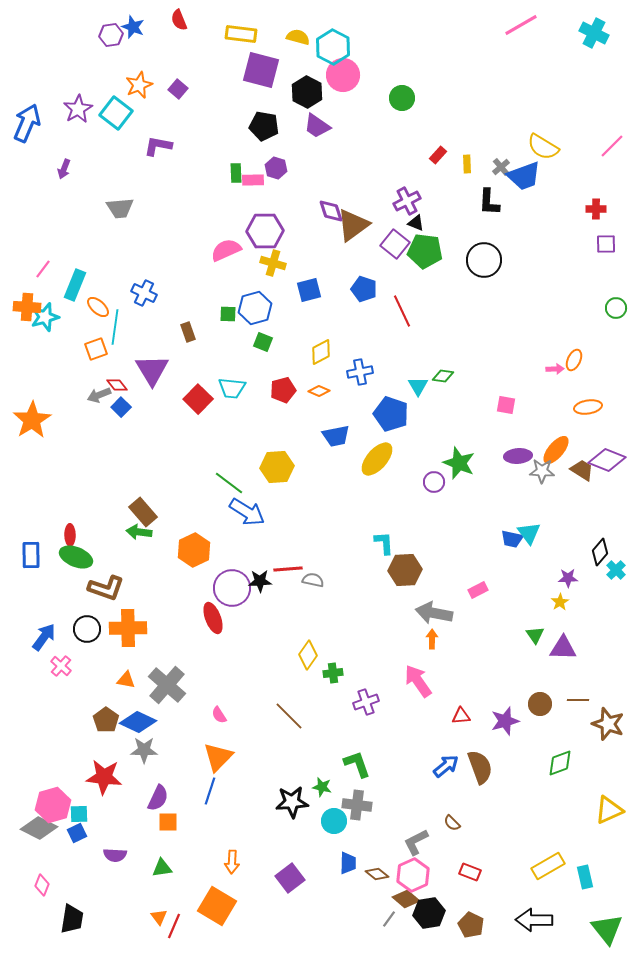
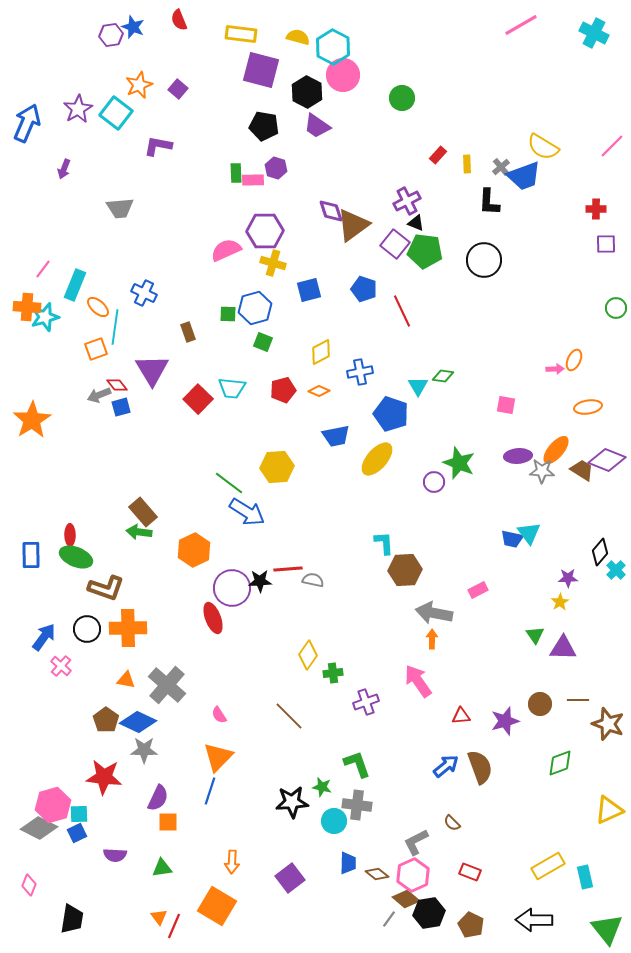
blue square at (121, 407): rotated 30 degrees clockwise
pink diamond at (42, 885): moved 13 px left
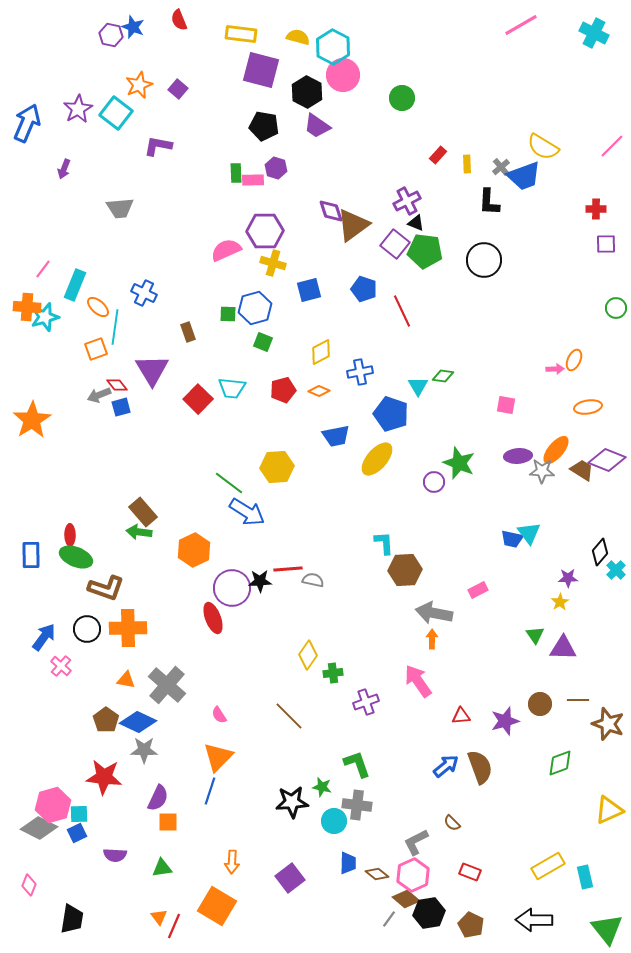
purple hexagon at (111, 35): rotated 20 degrees clockwise
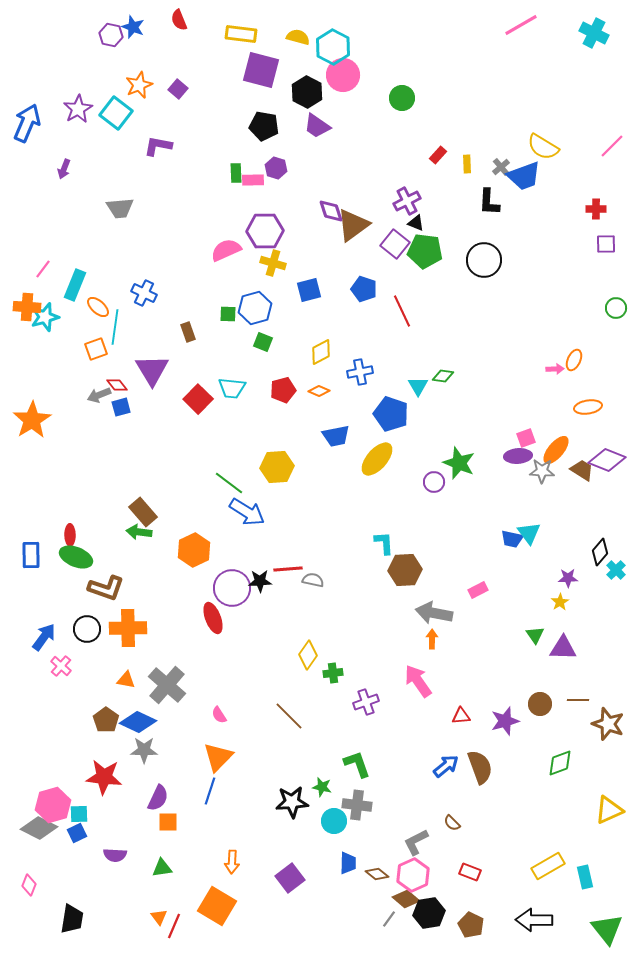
pink square at (506, 405): moved 20 px right, 33 px down; rotated 30 degrees counterclockwise
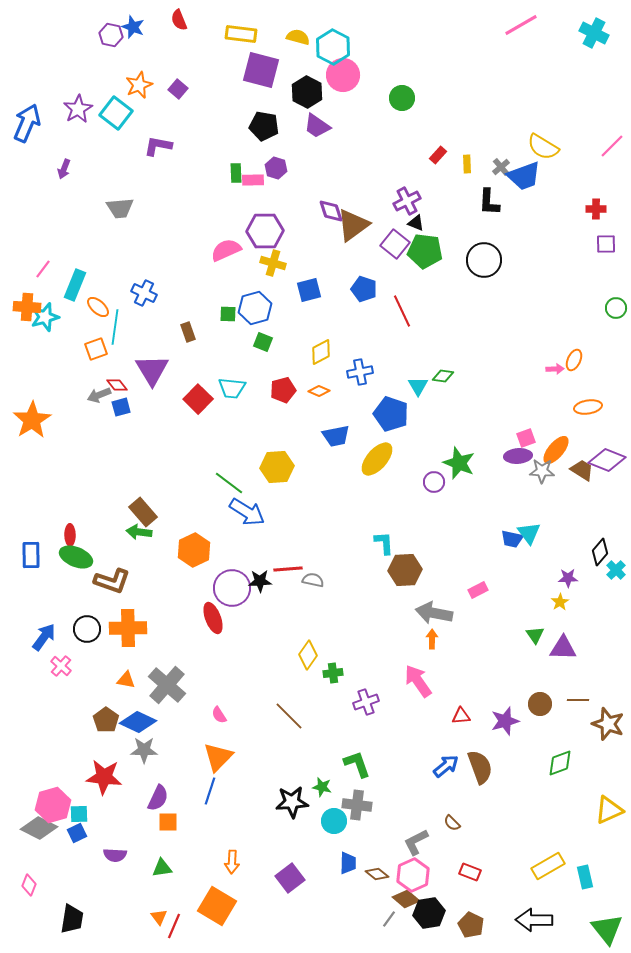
brown L-shape at (106, 588): moved 6 px right, 7 px up
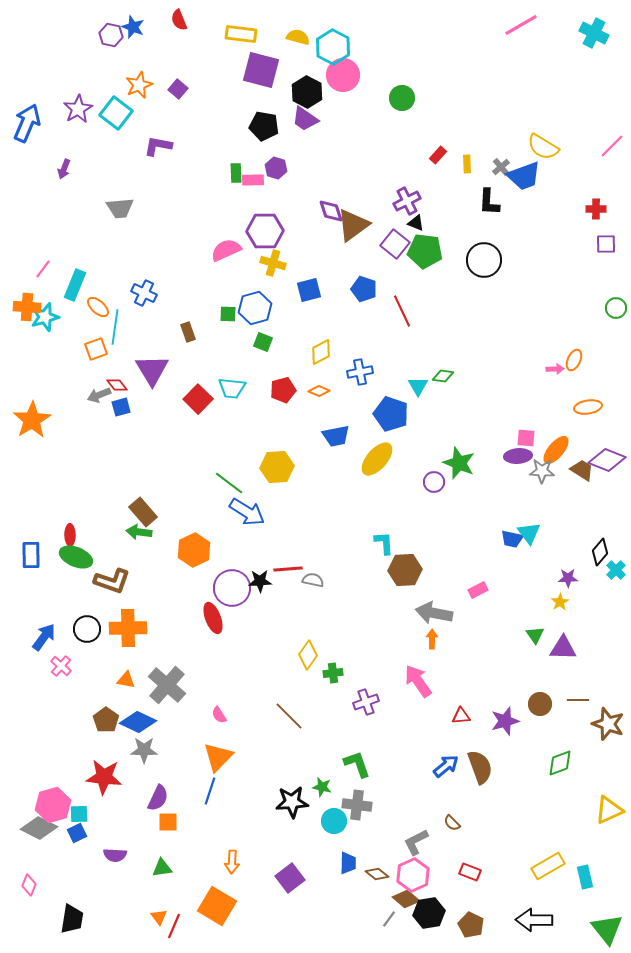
purple trapezoid at (317, 126): moved 12 px left, 7 px up
pink square at (526, 438): rotated 24 degrees clockwise
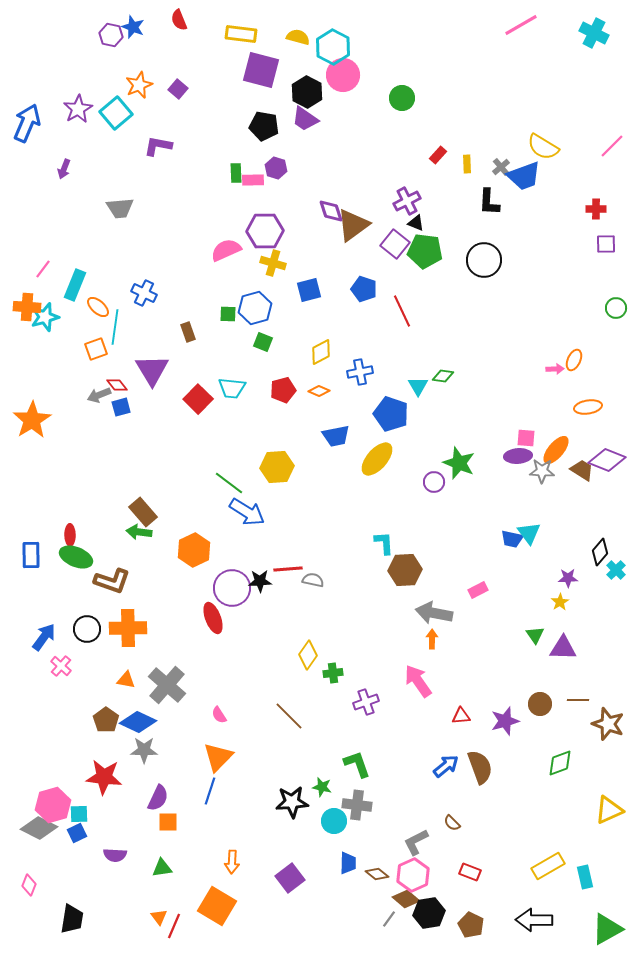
cyan square at (116, 113): rotated 12 degrees clockwise
green triangle at (607, 929): rotated 40 degrees clockwise
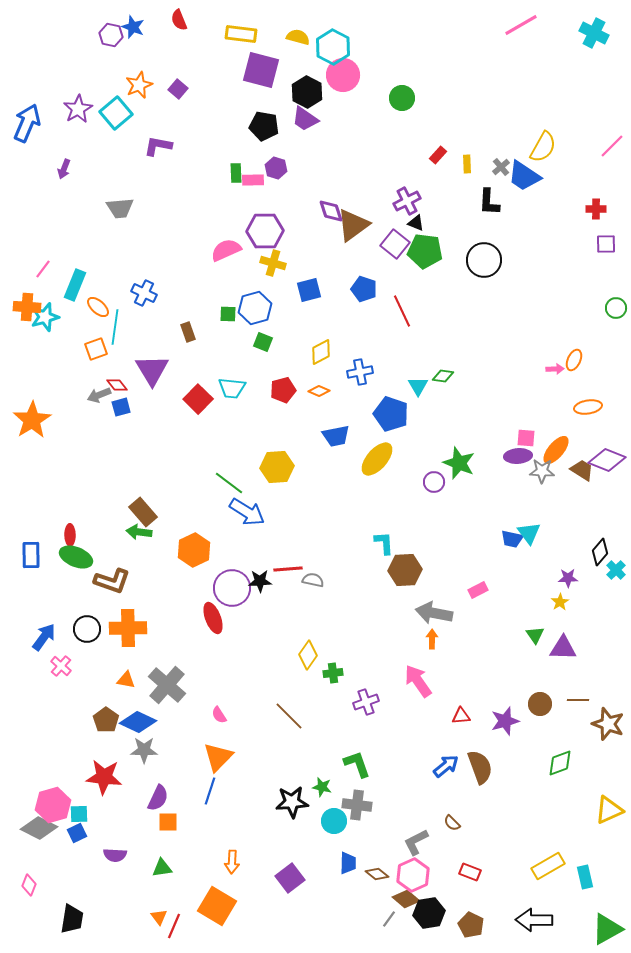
yellow semicircle at (543, 147): rotated 92 degrees counterclockwise
blue trapezoid at (524, 176): rotated 54 degrees clockwise
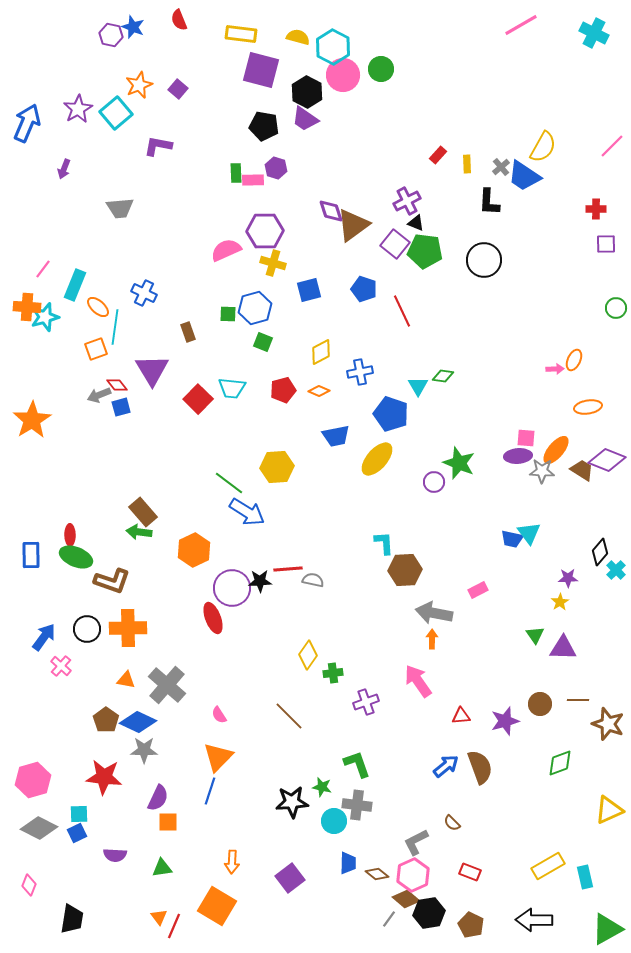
green circle at (402, 98): moved 21 px left, 29 px up
pink hexagon at (53, 805): moved 20 px left, 25 px up
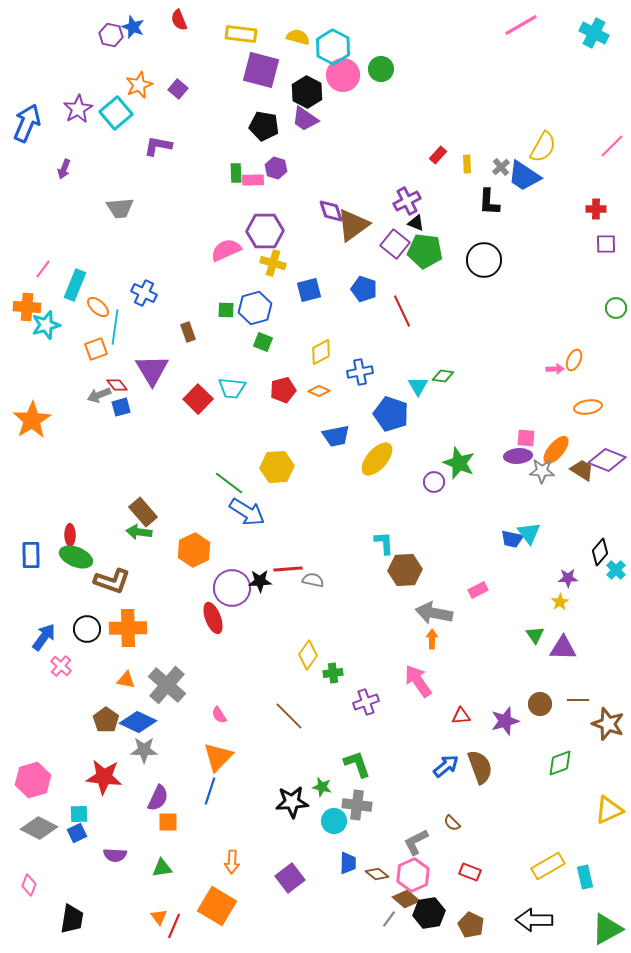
green square at (228, 314): moved 2 px left, 4 px up
cyan star at (45, 317): moved 1 px right, 8 px down
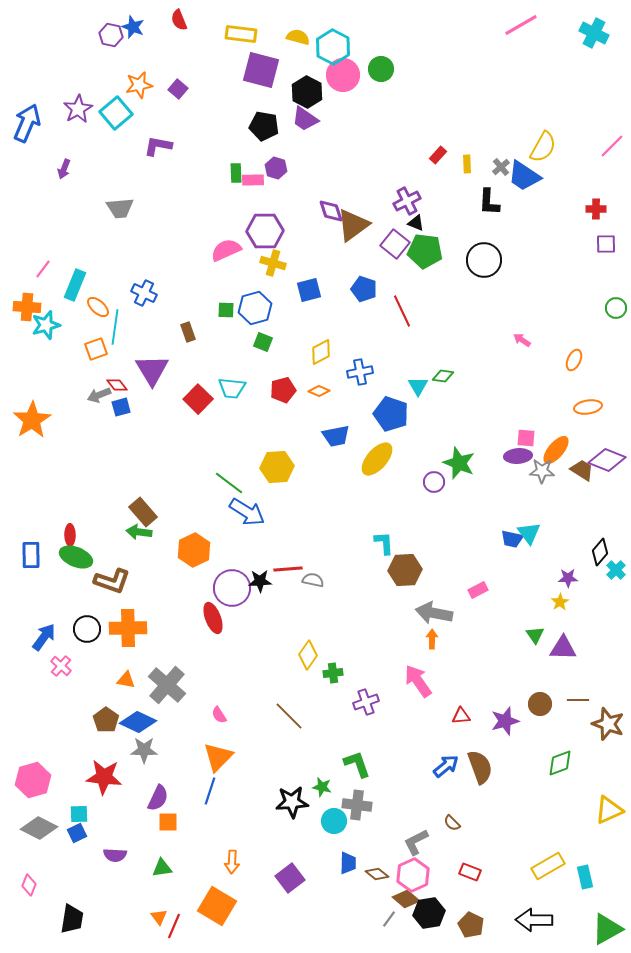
orange star at (139, 85): rotated 12 degrees clockwise
pink arrow at (555, 369): moved 33 px left, 29 px up; rotated 144 degrees counterclockwise
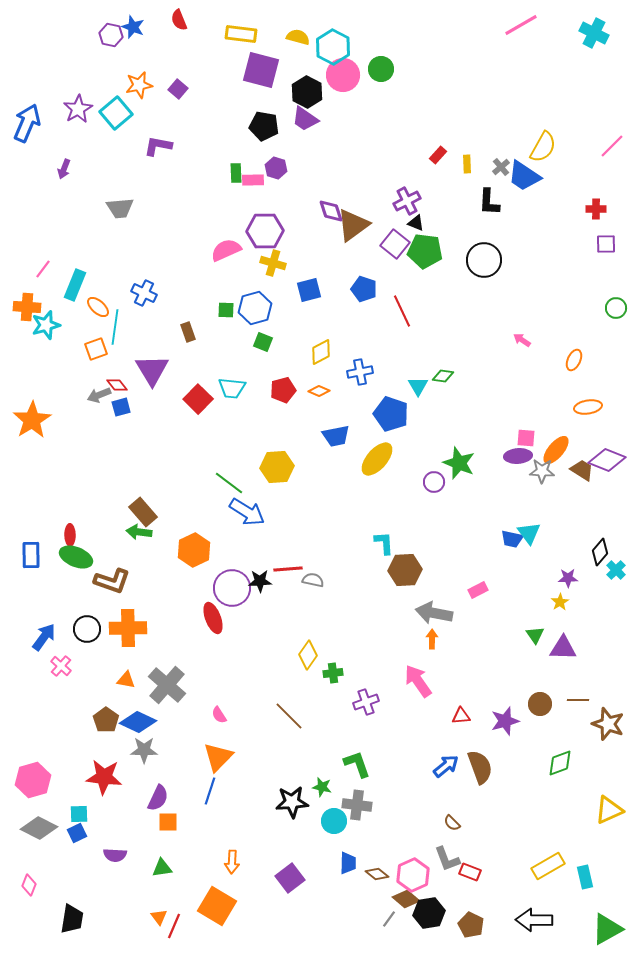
gray L-shape at (416, 842): moved 31 px right, 17 px down; rotated 84 degrees counterclockwise
